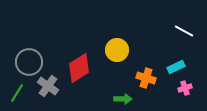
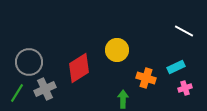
gray cross: moved 3 px left, 3 px down; rotated 30 degrees clockwise
green arrow: rotated 90 degrees counterclockwise
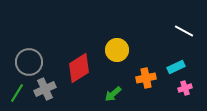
orange cross: rotated 30 degrees counterclockwise
green arrow: moved 10 px left, 5 px up; rotated 132 degrees counterclockwise
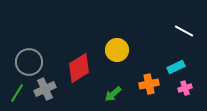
orange cross: moved 3 px right, 6 px down
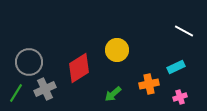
pink cross: moved 5 px left, 9 px down
green line: moved 1 px left
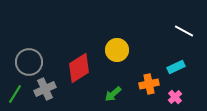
green line: moved 1 px left, 1 px down
pink cross: moved 5 px left; rotated 24 degrees counterclockwise
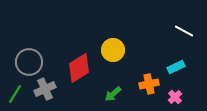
yellow circle: moved 4 px left
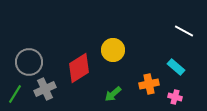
cyan rectangle: rotated 66 degrees clockwise
pink cross: rotated 32 degrees counterclockwise
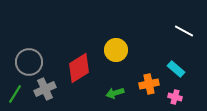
yellow circle: moved 3 px right
cyan rectangle: moved 2 px down
green arrow: moved 2 px right, 1 px up; rotated 24 degrees clockwise
